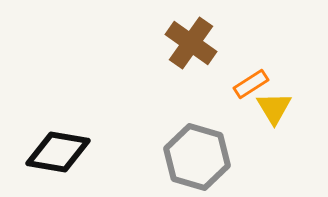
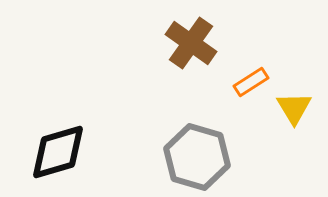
orange rectangle: moved 2 px up
yellow triangle: moved 20 px right
black diamond: rotated 26 degrees counterclockwise
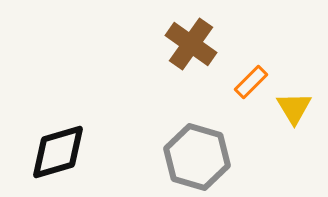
brown cross: moved 1 px down
orange rectangle: rotated 12 degrees counterclockwise
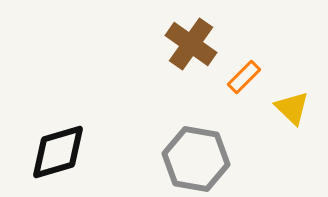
orange rectangle: moved 7 px left, 5 px up
yellow triangle: moved 2 px left; rotated 15 degrees counterclockwise
gray hexagon: moved 1 px left, 2 px down; rotated 6 degrees counterclockwise
